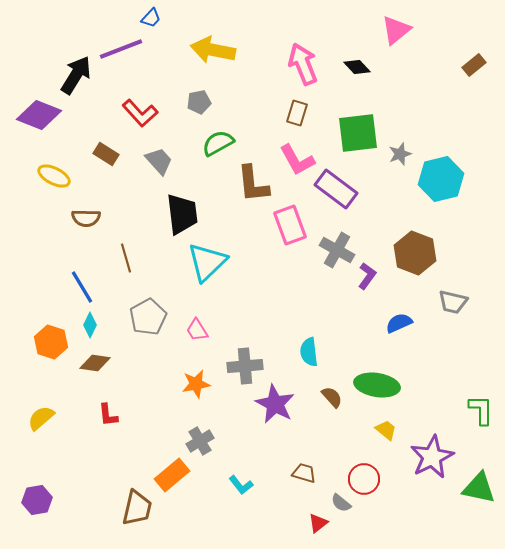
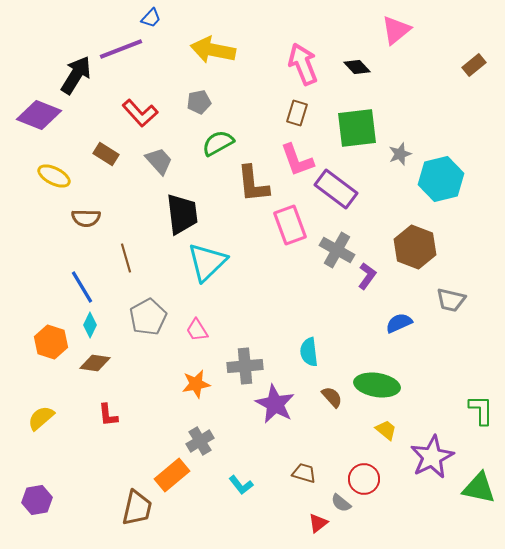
green square at (358, 133): moved 1 px left, 5 px up
pink L-shape at (297, 160): rotated 9 degrees clockwise
brown hexagon at (415, 253): moved 6 px up
gray trapezoid at (453, 302): moved 2 px left, 2 px up
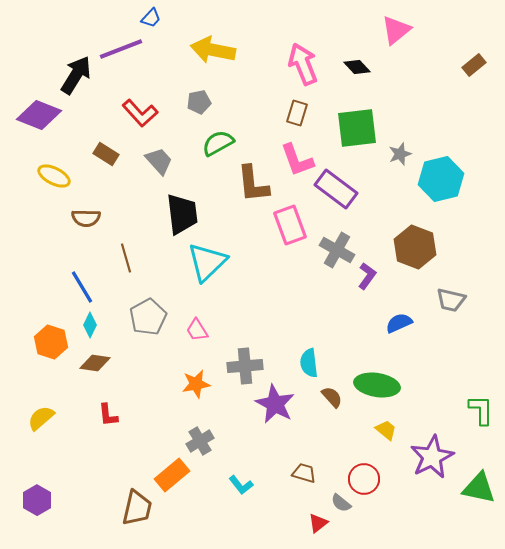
cyan semicircle at (309, 352): moved 11 px down
purple hexagon at (37, 500): rotated 20 degrees counterclockwise
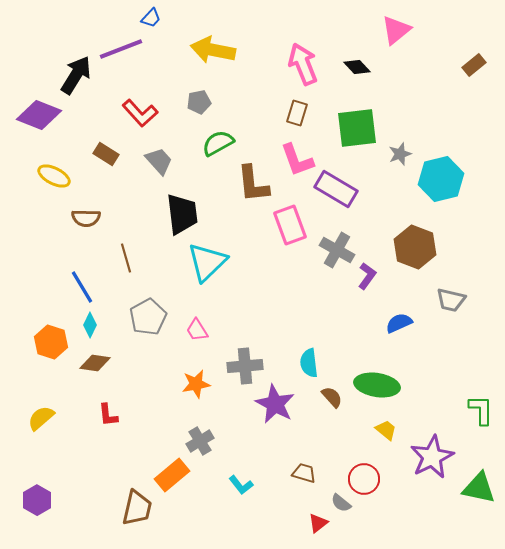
purple rectangle at (336, 189): rotated 6 degrees counterclockwise
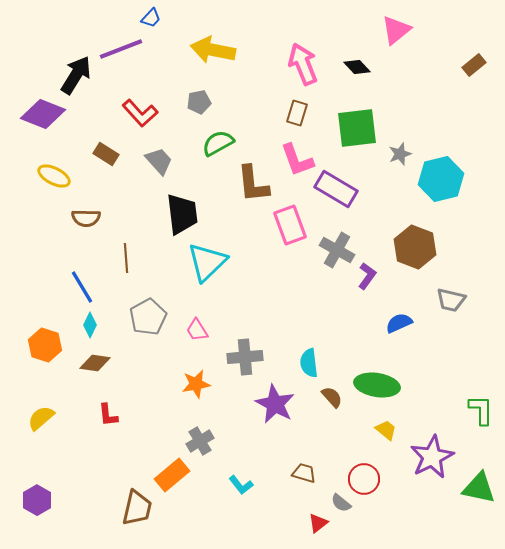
purple diamond at (39, 115): moved 4 px right, 1 px up
brown line at (126, 258): rotated 12 degrees clockwise
orange hexagon at (51, 342): moved 6 px left, 3 px down
gray cross at (245, 366): moved 9 px up
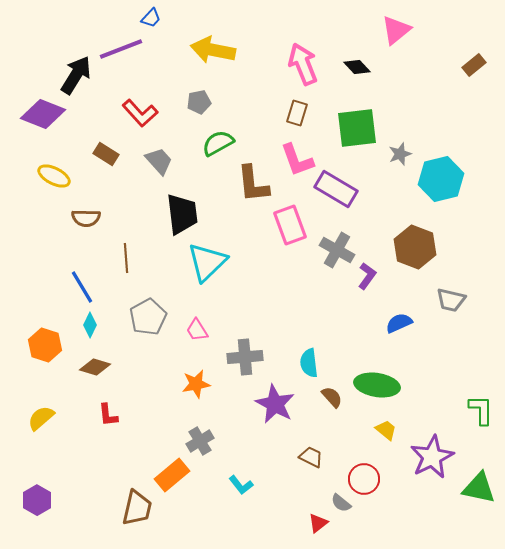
brown diamond at (95, 363): moved 4 px down; rotated 8 degrees clockwise
brown trapezoid at (304, 473): moved 7 px right, 16 px up; rotated 10 degrees clockwise
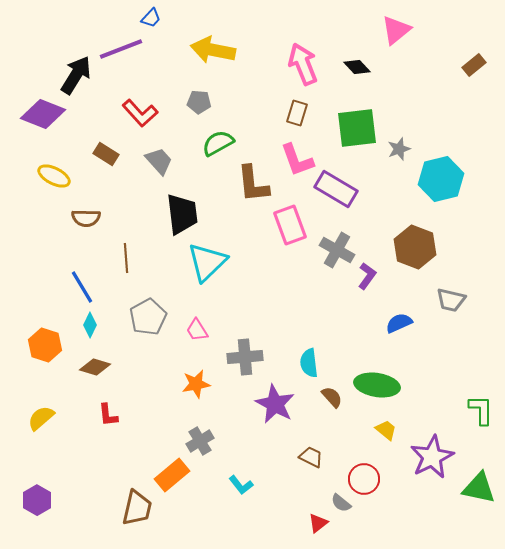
gray pentagon at (199, 102): rotated 15 degrees clockwise
gray star at (400, 154): moved 1 px left, 5 px up
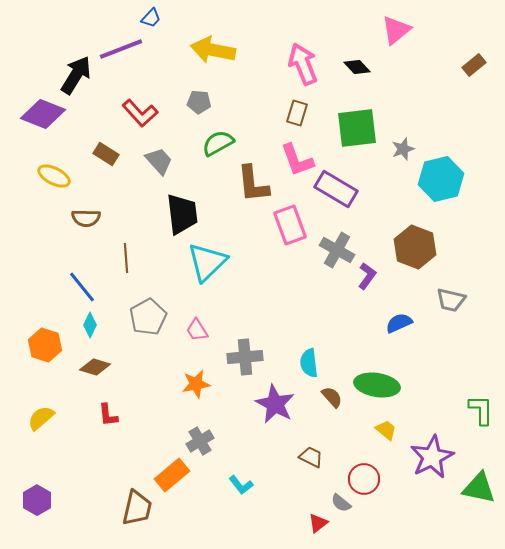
gray star at (399, 149): moved 4 px right
blue line at (82, 287): rotated 8 degrees counterclockwise
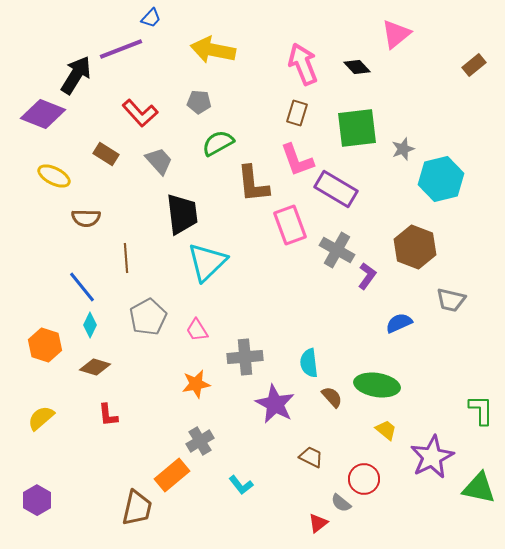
pink triangle at (396, 30): moved 4 px down
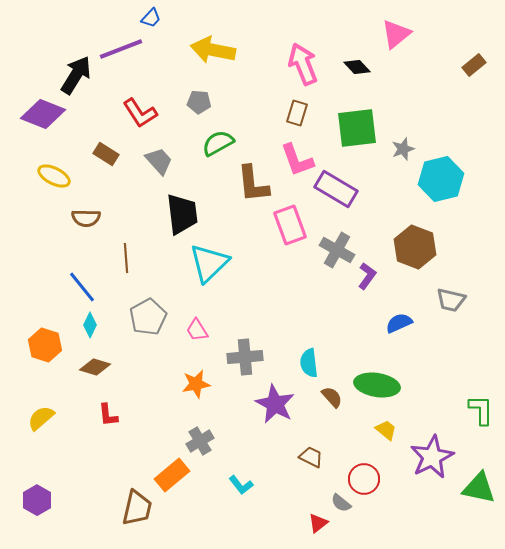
red L-shape at (140, 113): rotated 9 degrees clockwise
cyan triangle at (207, 262): moved 2 px right, 1 px down
